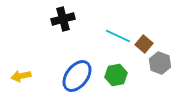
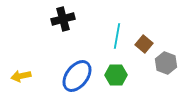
cyan line: moved 1 px left; rotated 75 degrees clockwise
gray hexagon: moved 6 px right
green hexagon: rotated 10 degrees clockwise
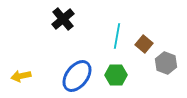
black cross: rotated 25 degrees counterclockwise
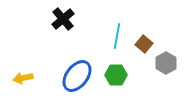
gray hexagon: rotated 10 degrees clockwise
yellow arrow: moved 2 px right, 2 px down
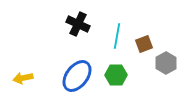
black cross: moved 15 px right, 5 px down; rotated 25 degrees counterclockwise
brown square: rotated 30 degrees clockwise
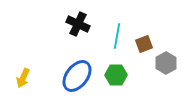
yellow arrow: rotated 54 degrees counterclockwise
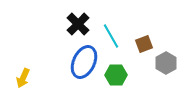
black cross: rotated 20 degrees clockwise
cyan line: moved 6 px left; rotated 40 degrees counterclockwise
blue ellipse: moved 7 px right, 14 px up; rotated 12 degrees counterclockwise
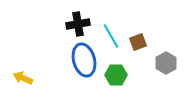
black cross: rotated 35 degrees clockwise
brown square: moved 6 px left, 2 px up
blue ellipse: moved 2 px up; rotated 40 degrees counterclockwise
yellow arrow: rotated 90 degrees clockwise
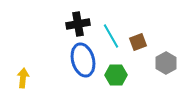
blue ellipse: moved 1 px left
yellow arrow: rotated 72 degrees clockwise
